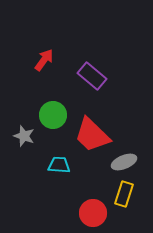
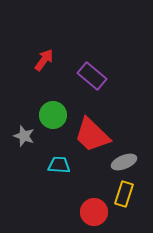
red circle: moved 1 px right, 1 px up
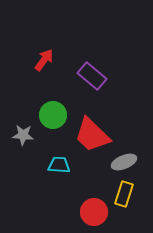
gray star: moved 1 px left, 1 px up; rotated 15 degrees counterclockwise
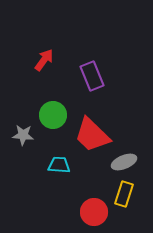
purple rectangle: rotated 28 degrees clockwise
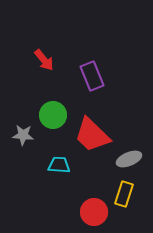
red arrow: rotated 105 degrees clockwise
gray ellipse: moved 5 px right, 3 px up
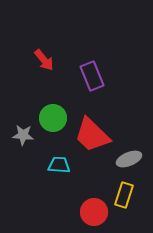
green circle: moved 3 px down
yellow rectangle: moved 1 px down
